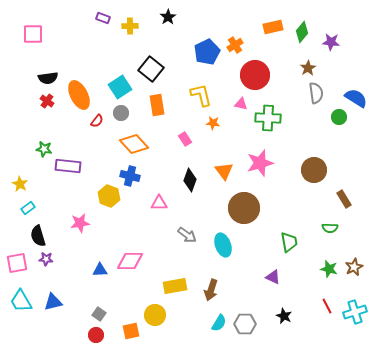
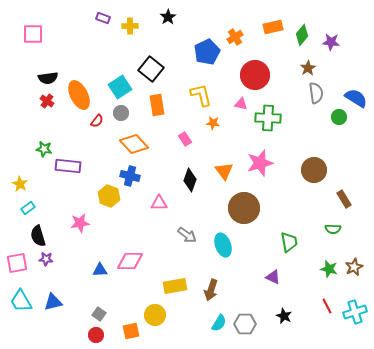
green diamond at (302, 32): moved 3 px down
orange cross at (235, 45): moved 8 px up
green semicircle at (330, 228): moved 3 px right, 1 px down
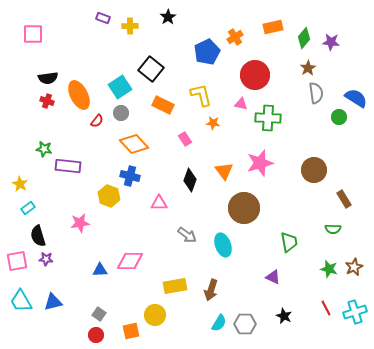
green diamond at (302, 35): moved 2 px right, 3 px down
red cross at (47, 101): rotated 16 degrees counterclockwise
orange rectangle at (157, 105): moved 6 px right; rotated 55 degrees counterclockwise
pink square at (17, 263): moved 2 px up
red line at (327, 306): moved 1 px left, 2 px down
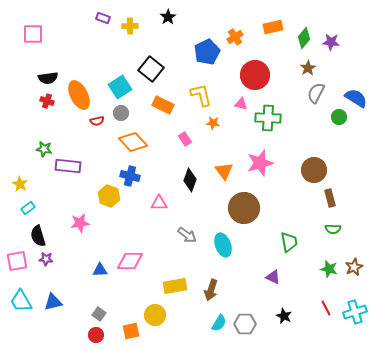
gray semicircle at (316, 93): rotated 145 degrees counterclockwise
red semicircle at (97, 121): rotated 40 degrees clockwise
orange diamond at (134, 144): moved 1 px left, 2 px up
brown rectangle at (344, 199): moved 14 px left, 1 px up; rotated 18 degrees clockwise
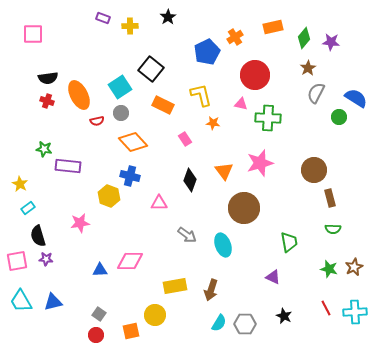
cyan cross at (355, 312): rotated 15 degrees clockwise
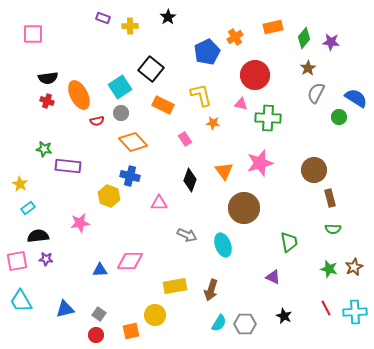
gray arrow at (187, 235): rotated 12 degrees counterclockwise
black semicircle at (38, 236): rotated 100 degrees clockwise
blue triangle at (53, 302): moved 12 px right, 7 px down
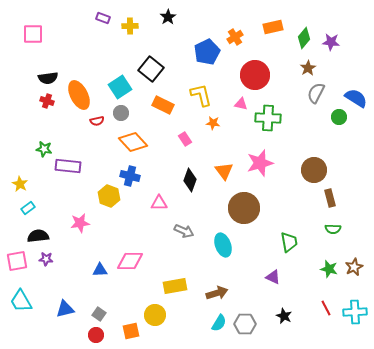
gray arrow at (187, 235): moved 3 px left, 4 px up
brown arrow at (211, 290): moved 6 px right, 3 px down; rotated 125 degrees counterclockwise
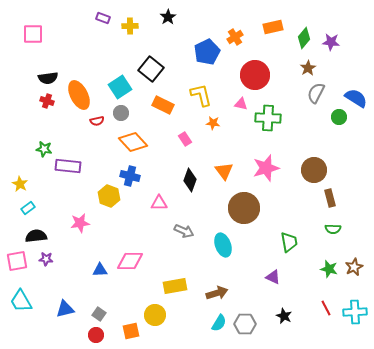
pink star at (260, 163): moved 6 px right, 5 px down
black semicircle at (38, 236): moved 2 px left
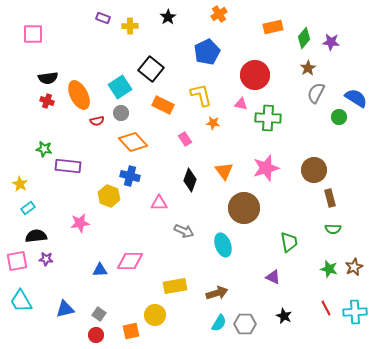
orange cross at (235, 37): moved 16 px left, 23 px up
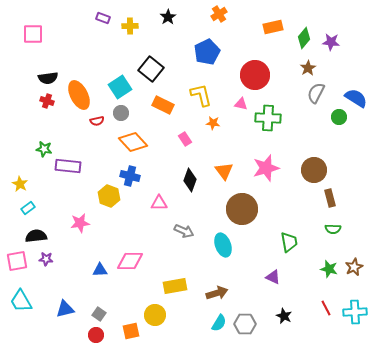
brown circle at (244, 208): moved 2 px left, 1 px down
